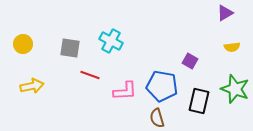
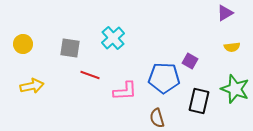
cyan cross: moved 2 px right, 3 px up; rotated 20 degrees clockwise
blue pentagon: moved 2 px right, 8 px up; rotated 8 degrees counterclockwise
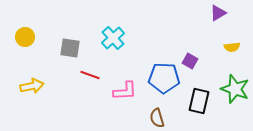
purple triangle: moved 7 px left
yellow circle: moved 2 px right, 7 px up
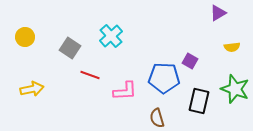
cyan cross: moved 2 px left, 2 px up
gray square: rotated 25 degrees clockwise
yellow arrow: moved 3 px down
